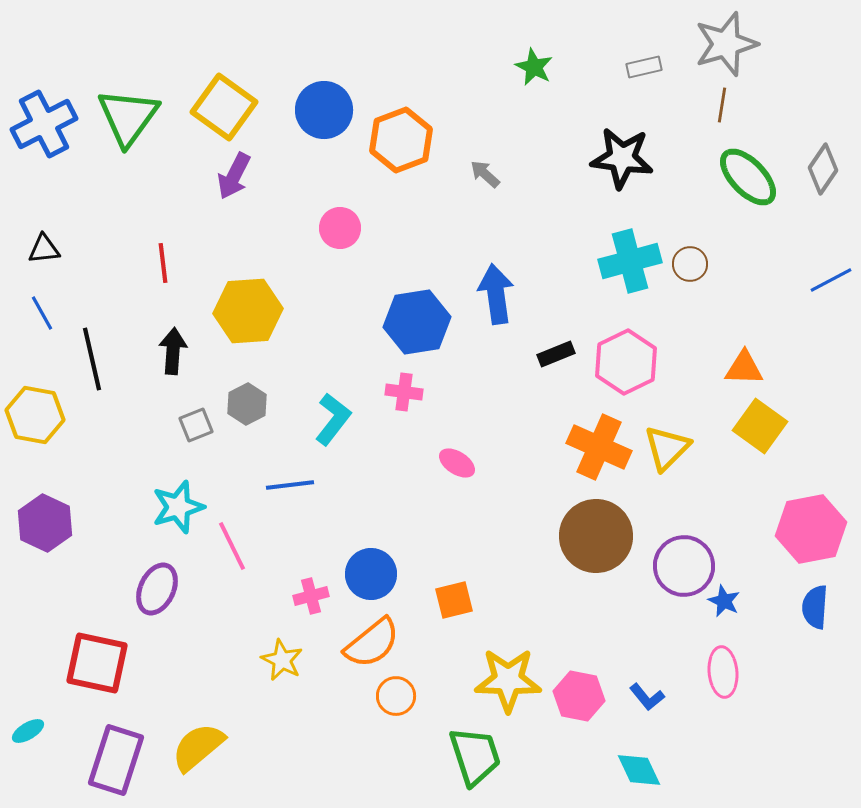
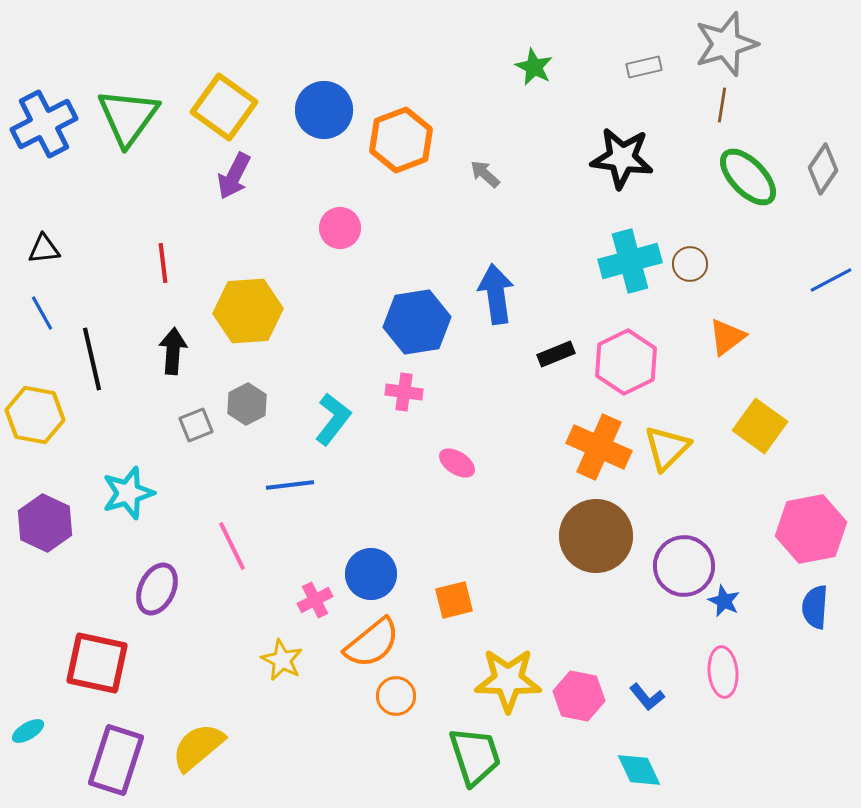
orange triangle at (744, 368): moved 17 px left, 31 px up; rotated 39 degrees counterclockwise
cyan star at (178, 507): moved 50 px left, 14 px up
pink cross at (311, 596): moved 4 px right, 4 px down; rotated 12 degrees counterclockwise
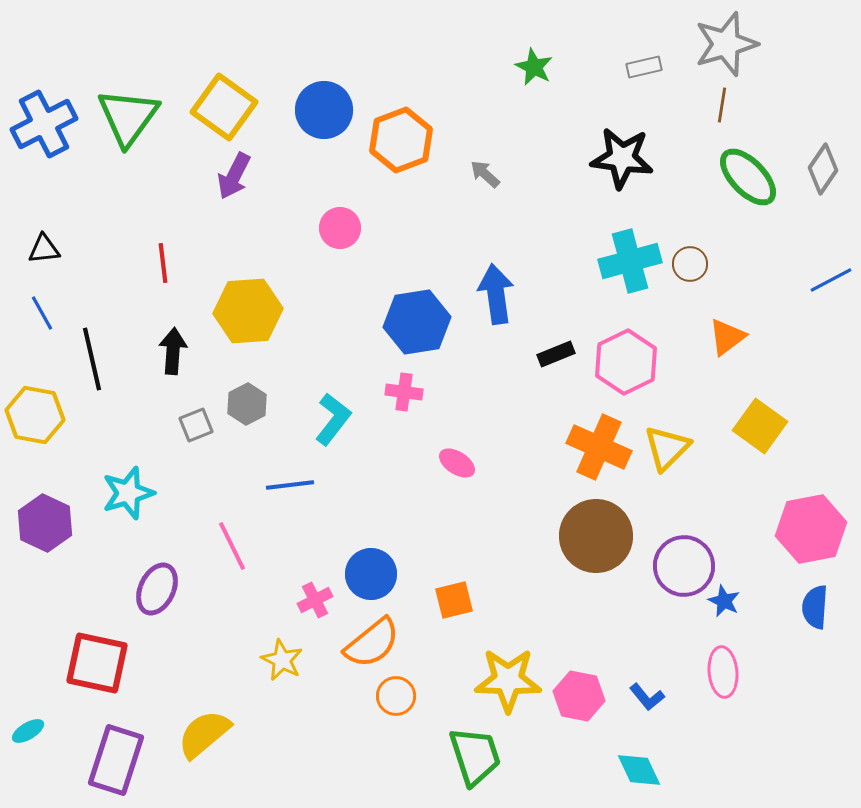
yellow semicircle at (198, 747): moved 6 px right, 13 px up
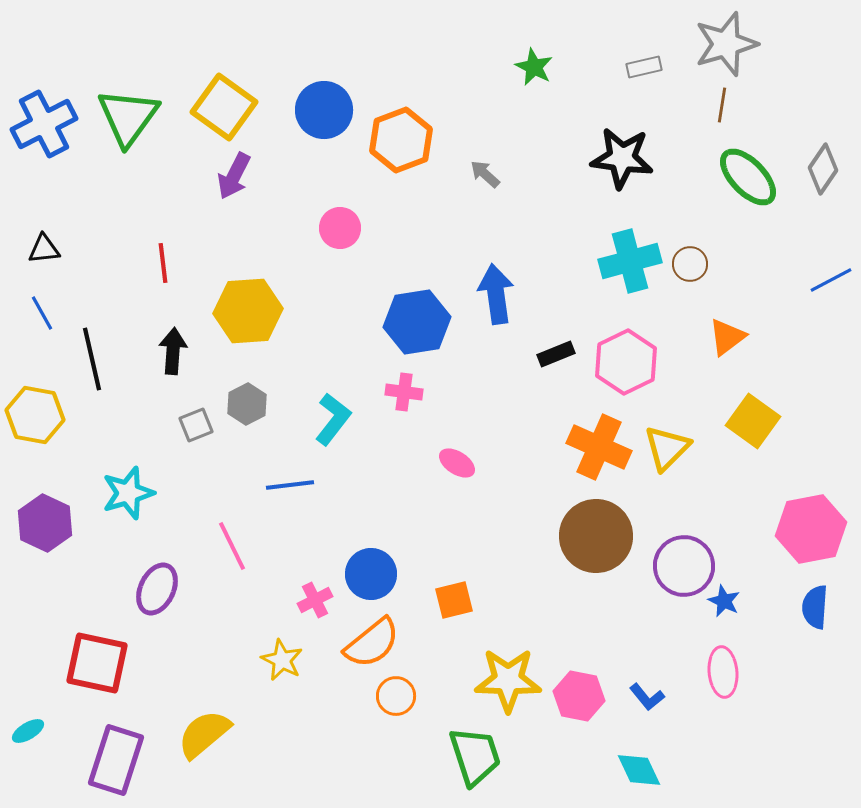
yellow square at (760, 426): moved 7 px left, 5 px up
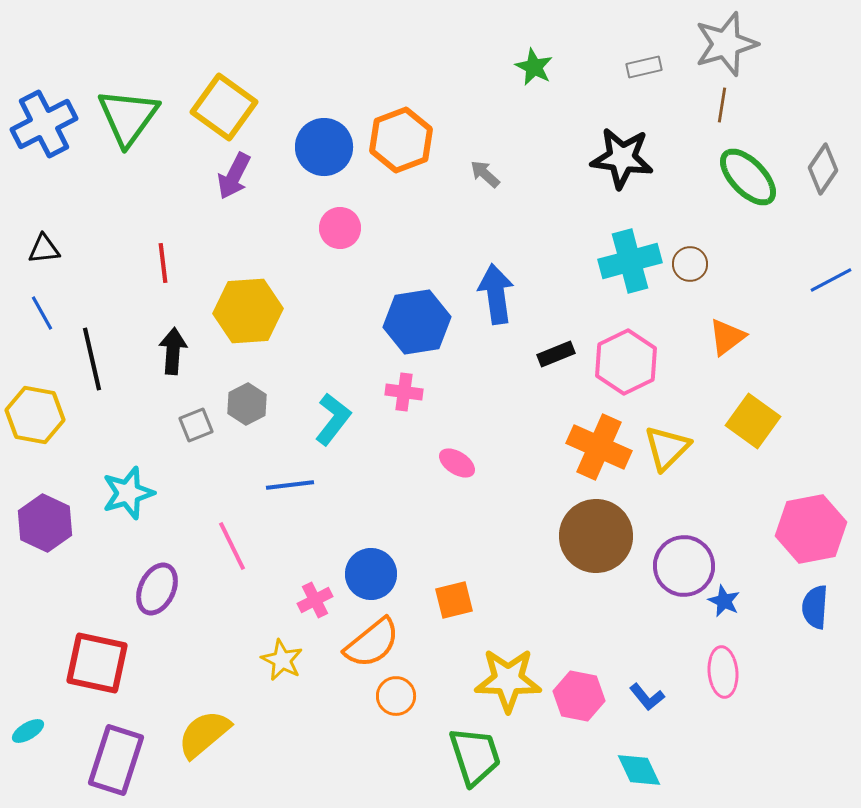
blue circle at (324, 110): moved 37 px down
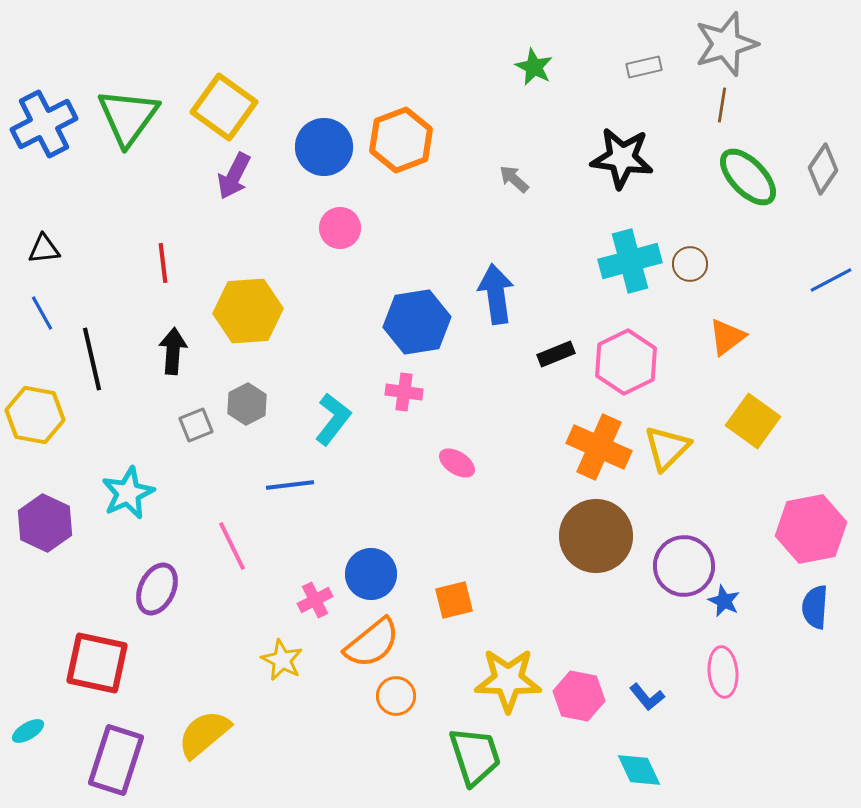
gray arrow at (485, 174): moved 29 px right, 5 px down
cyan star at (128, 493): rotated 8 degrees counterclockwise
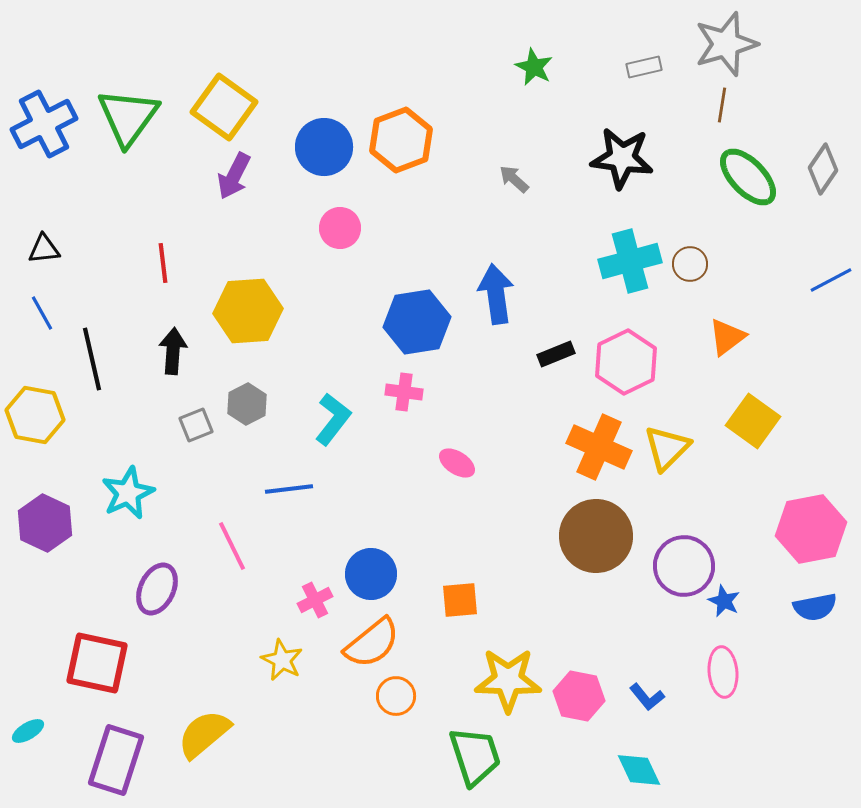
blue line at (290, 485): moved 1 px left, 4 px down
orange square at (454, 600): moved 6 px right; rotated 9 degrees clockwise
blue semicircle at (815, 607): rotated 105 degrees counterclockwise
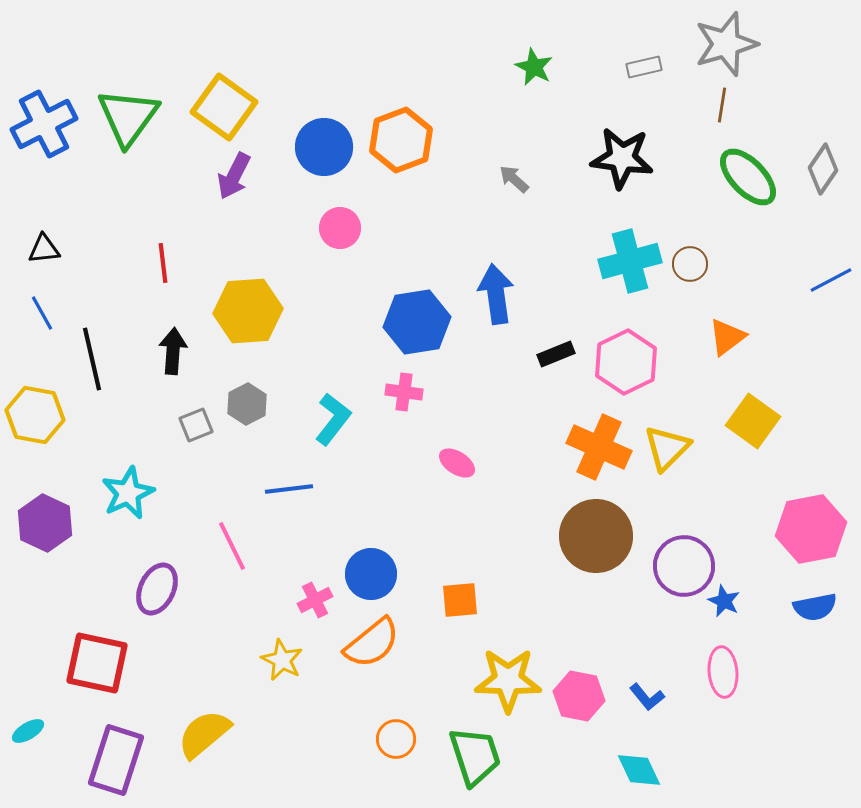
orange circle at (396, 696): moved 43 px down
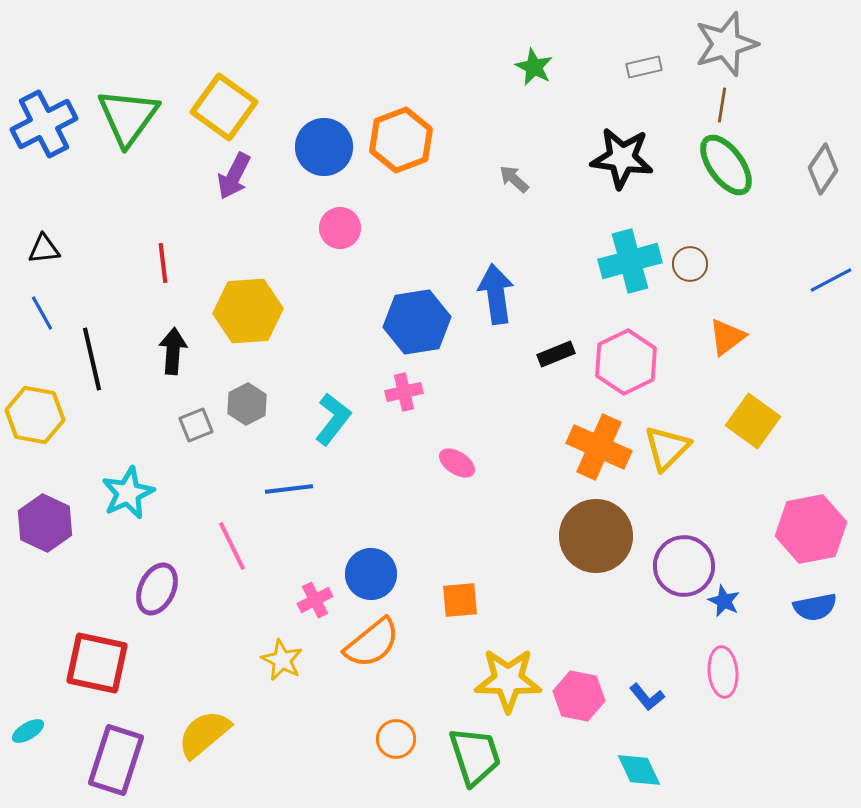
green ellipse at (748, 177): moved 22 px left, 12 px up; rotated 8 degrees clockwise
pink cross at (404, 392): rotated 21 degrees counterclockwise
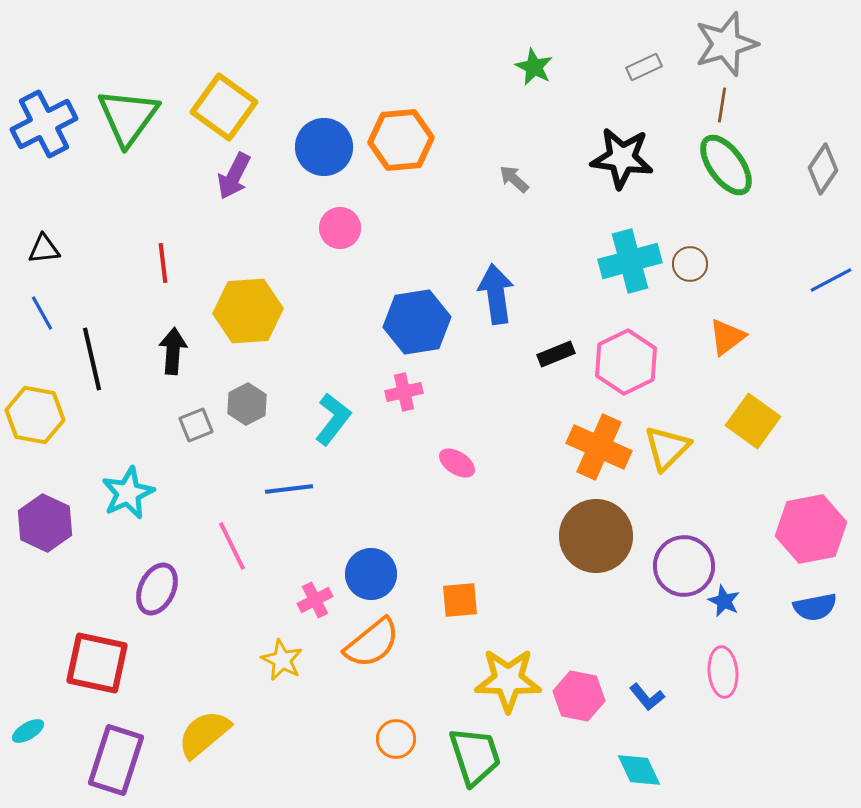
gray rectangle at (644, 67): rotated 12 degrees counterclockwise
orange hexagon at (401, 140): rotated 16 degrees clockwise
